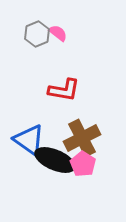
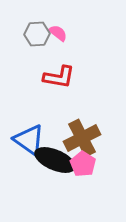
gray hexagon: rotated 20 degrees clockwise
red L-shape: moved 5 px left, 13 px up
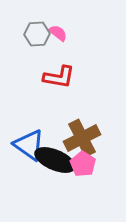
blue triangle: moved 5 px down
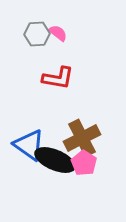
red L-shape: moved 1 px left, 1 px down
pink pentagon: moved 1 px right, 1 px up
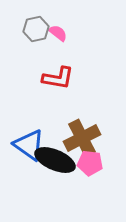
gray hexagon: moved 1 px left, 5 px up; rotated 10 degrees counterclockwise
pink pentagon: moved 6 px right; rotated 25 degrees counterclockwise
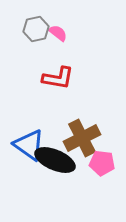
pink pentagon: moved 12 px right
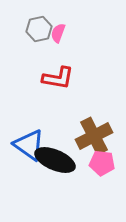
gray hexagon: moved 3 px right
pink semicircle: rotated 108 degrees counterclockwise
brown cross: moved 12 px right, 2 px up
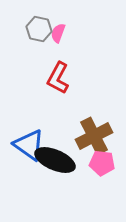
gray hexagon: rotated 25 degrees clockwise
red L-shape: rotated 108 degrees clockwise
